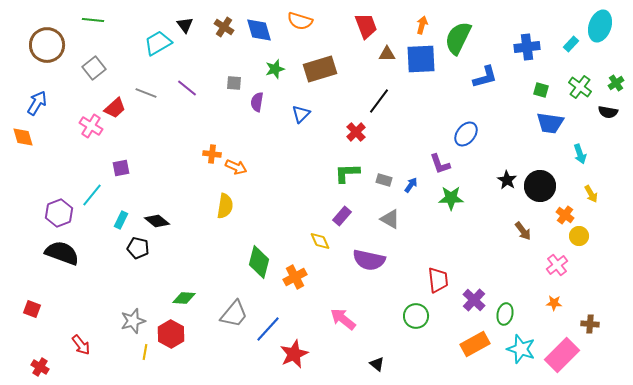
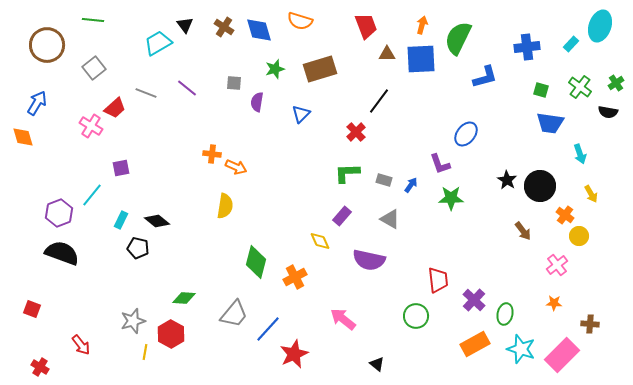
green diamond at (259, 262): moved 3 px left
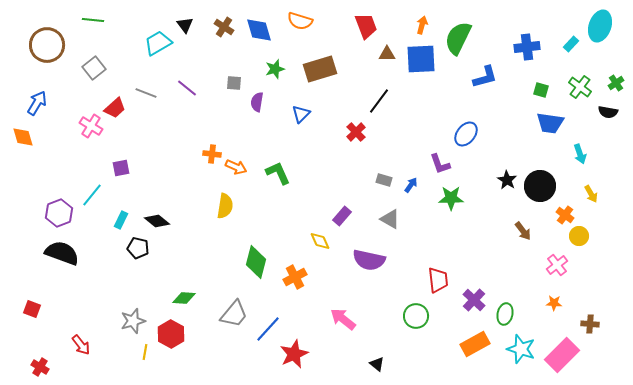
green L-shape at (347, 173): moved 69 px left; rotated 68 degrees clockwise
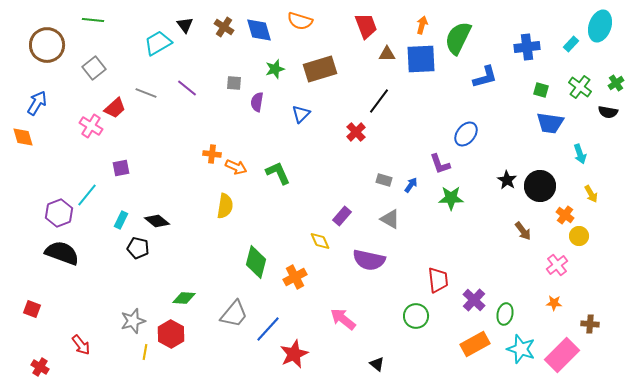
cyan line at (92, 195): moved 5 px left
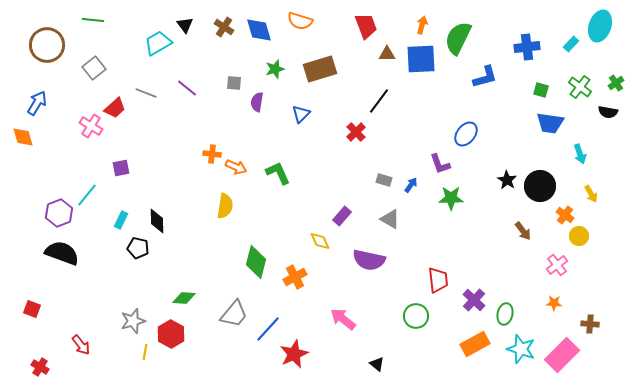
black diamond at (157, 221): rotated 50 degrees clockwise
